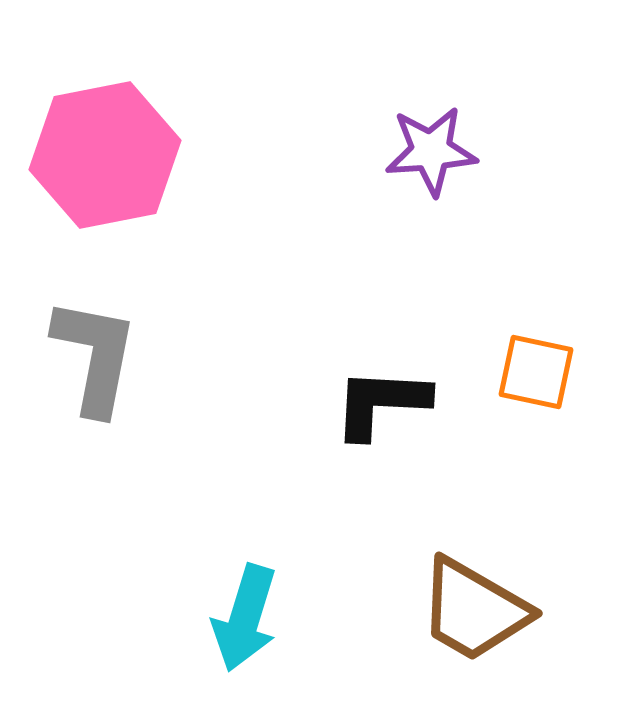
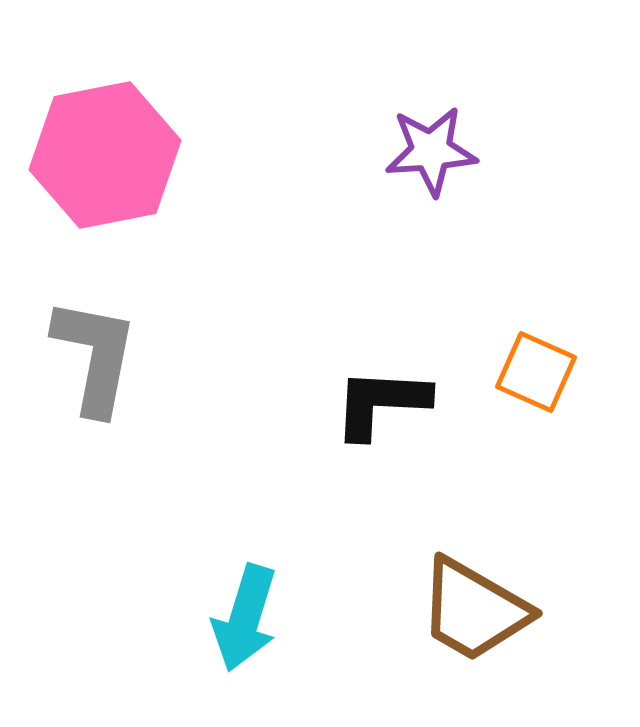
orange square: rotated 12 degrees clockwise
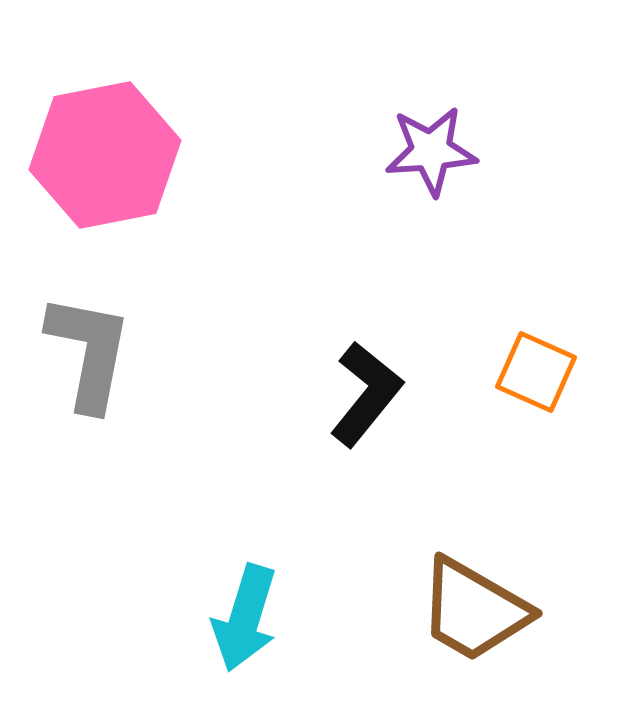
gray L-shape: moved 6 px left, 4 px up
black L-shape: moved 15 px left, 9 px up; rotated 126 degrees clockwise
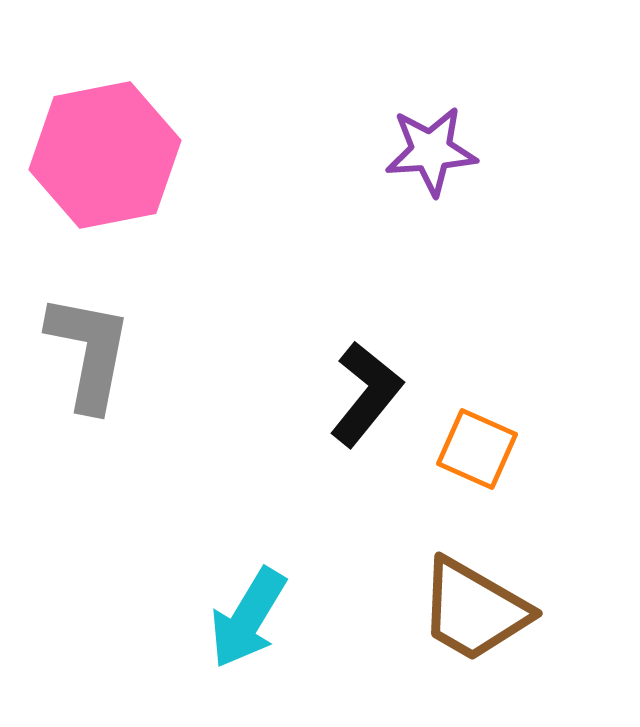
orange square: moved 59 px left, 77 px down
cyan arrow: moved 3 px right; rotated 14 degrees clockwise
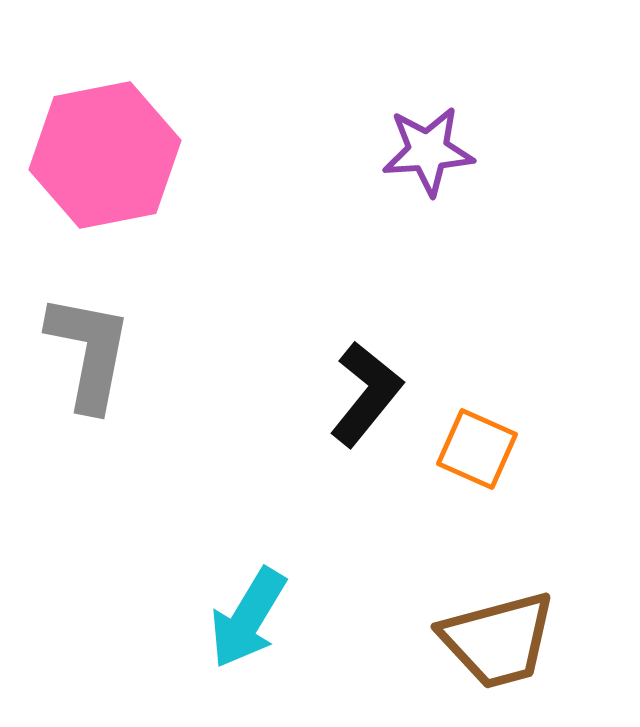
purple star: moved 3 px left
brown trapezoid: moved 24 px right, 30 px down; rotated 45 degrees counterclockwise
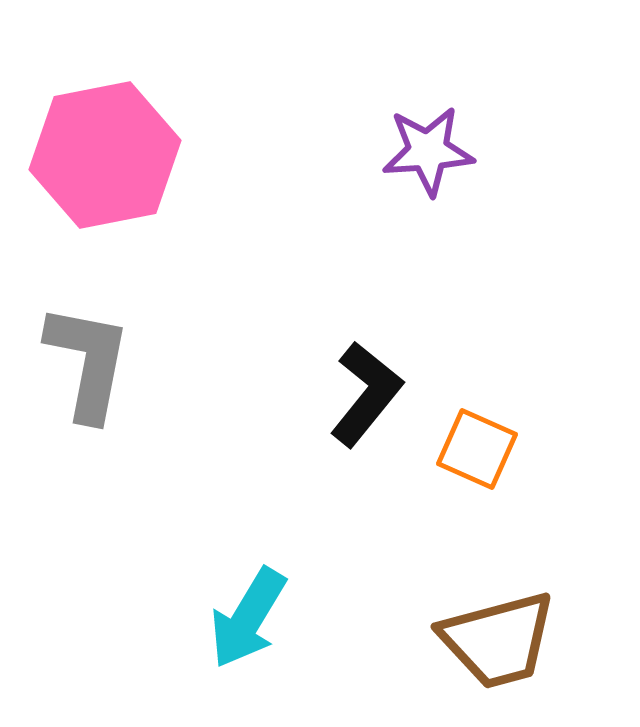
gray L-shape: moved 1 px left, 10 px down
